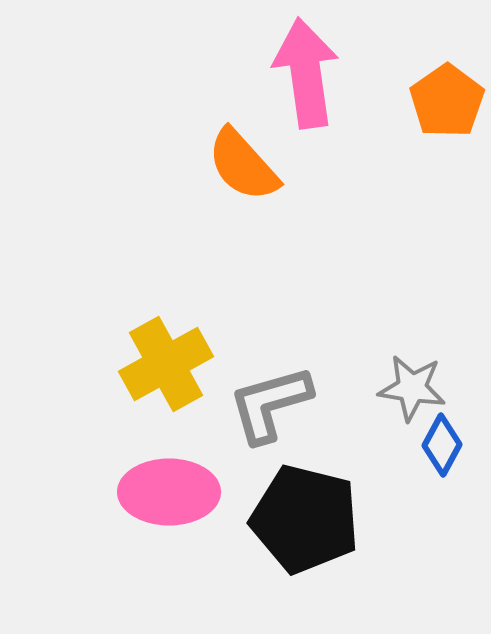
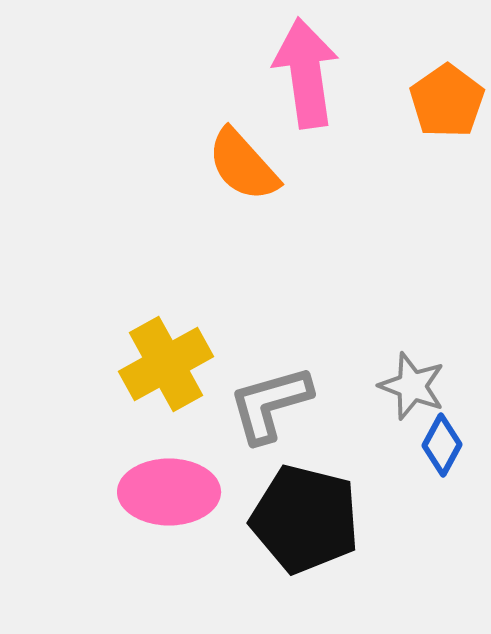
gray star: moved 2 px up; rotated 12 degrees clockwise
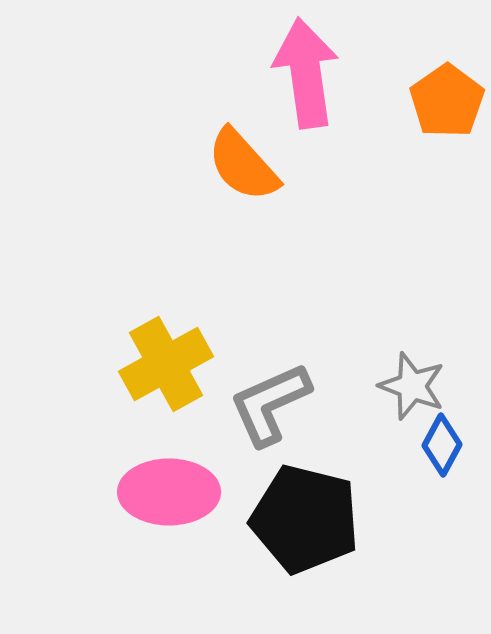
gray L-shape: rotated 8 degrees counterclockwise
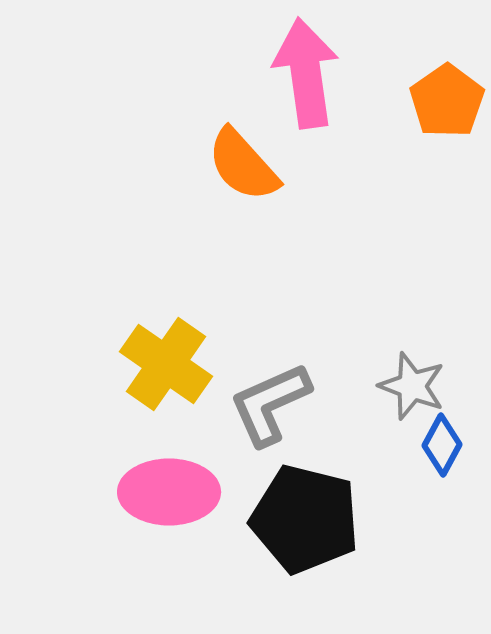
yellow cross: rotated 26 degrees counterclockwise
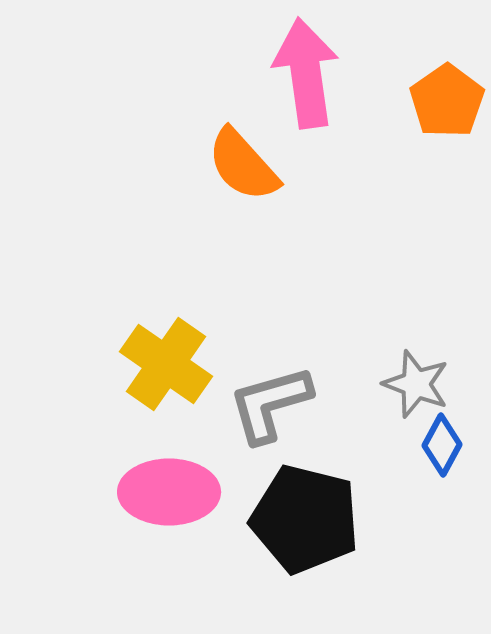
gray star: moved 4 px right, 2 px up
gray L-shape: rotated 8 degrees clockwise
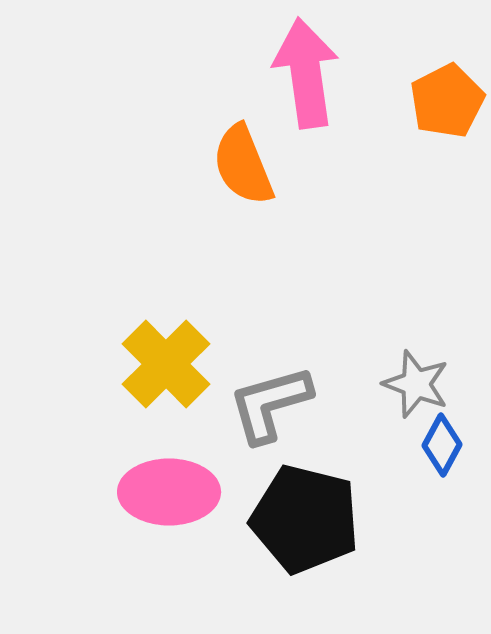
orange pentagon: rotated 8 degrees clockwise
orange semicircle: rotated 20 degrees clockwise
yellow cross: rotated 10 degrees clockwise
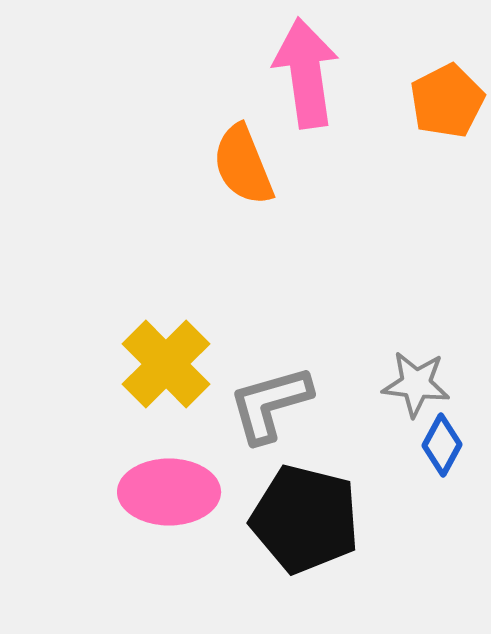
gray star: rotated 14 degrees counterclockwise
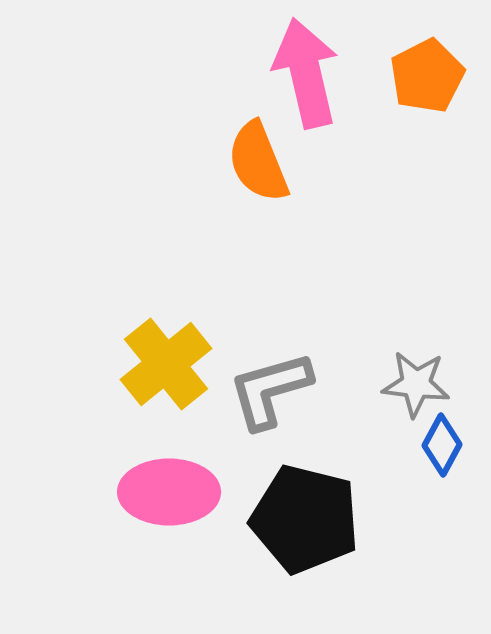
pink arrow: rotated 5 degrees counterclockwise
orange pentagon: moved 20 px left, 25 px up
orange semicircle: moved 15 px right, 3 px up
yellow cross: rotated 6 degrees clockwise
gray L-shape: moved 14 px up
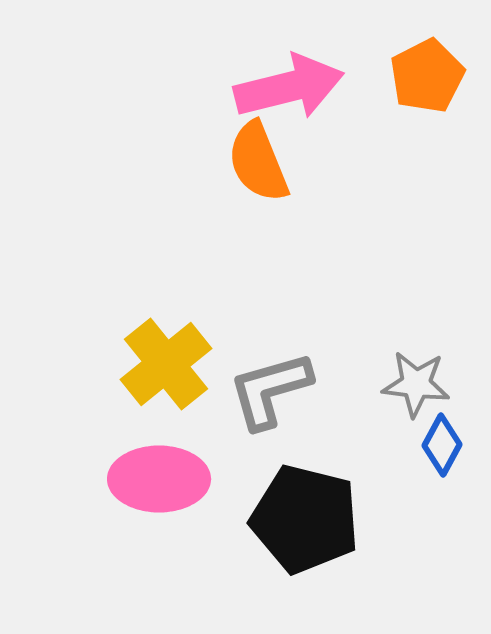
pink arrow: moved 17 px left, 14 px down; rotated 89 degrees clockwise
pink ellipse: moved 10 px left, 13 px up
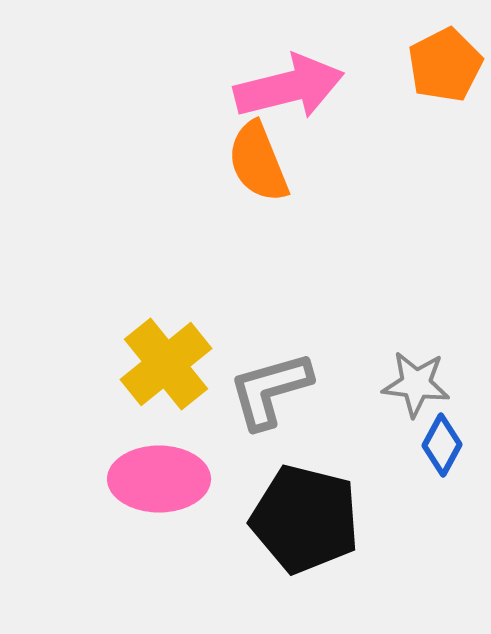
orange pentagon: moved 18 px right, 11 px up
